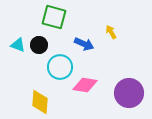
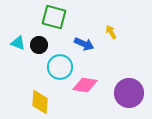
cyan triangle: moved 2 px up
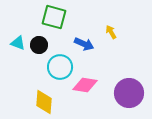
yellow diamond: moved 4 px right
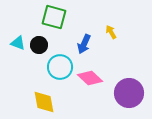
blue arrow: rotated 90 degrees clockwise
pink diamond: moved 5 px right, 7 px up; rotated 35 degrees clockwise
yellow diamond: rotated 15 degrees counterclockwise
